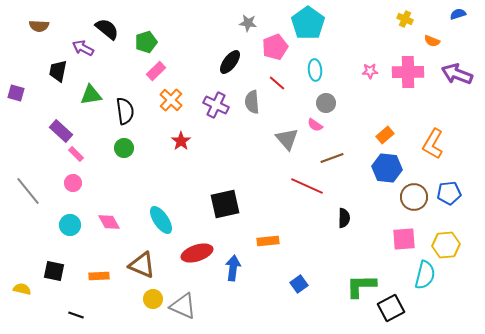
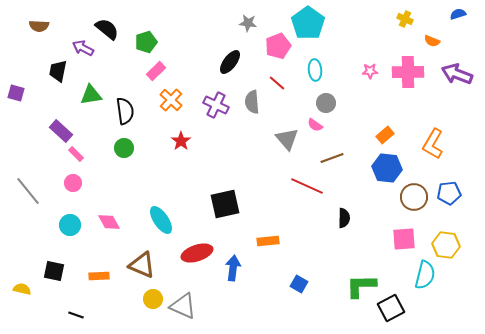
pink pentagon at (275, 47): moved 3 px right, 1 px up
yellow hexagon at (446, 245): rotated 12 degrees clockwise
blue square at (299, 284): rotated 24 degrees counterclockwise
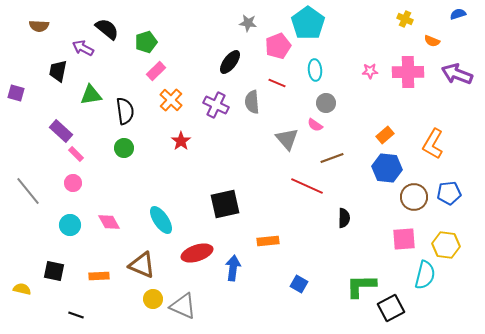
red line at (277, 83): rotated 18 degrees counterclockwise
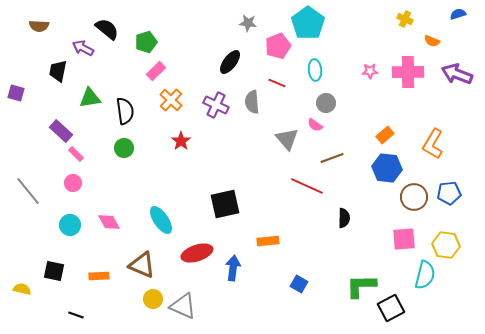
green triangle at (91, 95): moved 1 px left, 3 px down
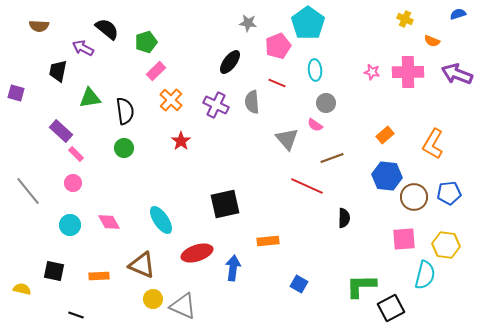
pink star at (370, 71): moved 2 px right, 1 px down; rotated 14 degrees clockwise
blue hexagon at (387, 168): moved 8 px down
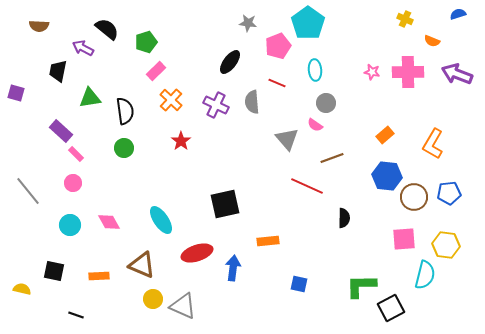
blue square at (299, 284): rotated 18 degrees counterclockwise
